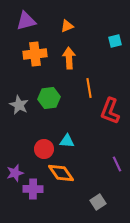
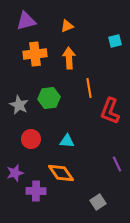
red circle: moved 13 px left, 10 px up
purple cross: moved 3 px right, 2 px down
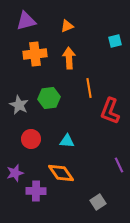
purple line: moved 2 px right, 1 px down
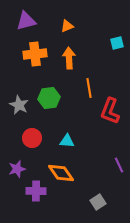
cyan square: moved 2 px right, 2 px down
red circle: moved 1 px right, 1 px up
purple star: moved 2 px right, 4 px up
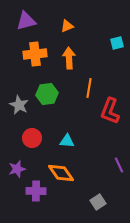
orange line: rotated 18 degrees clockwise
green hexagon: moved 2 px left, 4 px up
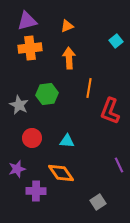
purple triangle: moved 1 px right
cyan square: moved 1 px left, 2 px up; rotated 24 degrees counterclockwise
orange cross: moved 5 px left, 6 px up
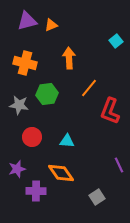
orange triangle: moved 16 px left, 1 px up
orange cross: moved 5 px left, 15 px down; rotated 20 degrees clockwise
orange line: rotated 30 degrees clockwise
gray star: rotated 18 degrees counterclockwise
red circle: moved 1 px up
gray square: moved 1 px left, 5 px up
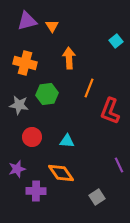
orange triangle: moved 1 px right, 1 px down; rotated 40 degrees counterclockwise
orange line: rotated 18 degrees counterclockwise
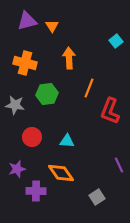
gray star: moved 4 px left
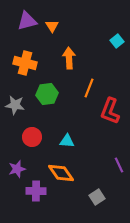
cyan square: moved 1 px right
